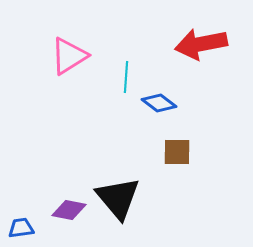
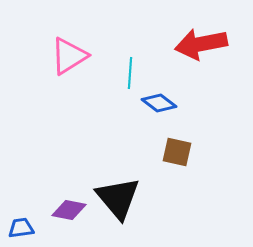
cyan line: moved 4 px right, 4 px up
brown square: rotated 12 degrees clockwise
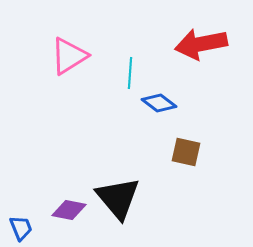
brown square: moved 9 px right
blue trapezoid: rotated 76 degrees clockwise
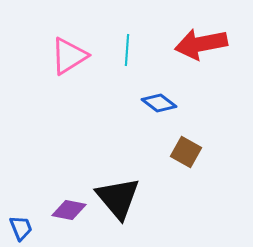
cyan line: moved 3 px left, 23 px up
brown square: rotated 16 degrees clockwise
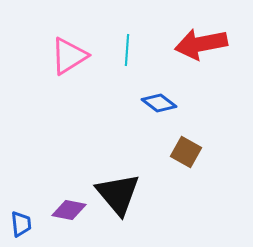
black triangle: moved 4 px up
blue trapezoid: moved 4 px up; rotated 16 degrees clockwise
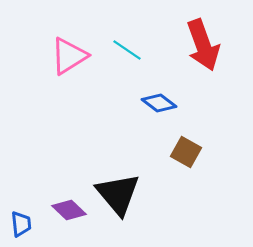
red arrow: moved 2 px right, 1 px down; rotated 99 degrees counterclockwise
cyan line: rotated 60 degrees counterclockwise
purple diamond: rotated 32 degrees clockwise
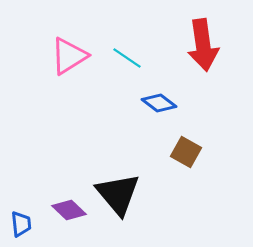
red arrow: rotated 12 degrees clockwise
cyan line: moved 8 px down
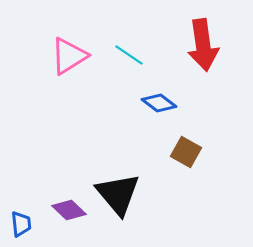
cyan line: moved 2 px right, 3 px up
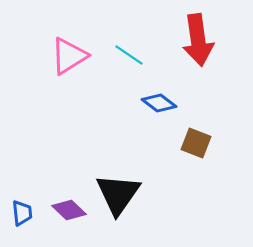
red arrow: moved 5 px left, 5 px up
brown square: moved 10 px right, 9 px up; rotated 8 degrees counterclockwise
black triangle: rotated 15 degrees clockwise
blue trapezoid: moved 1 px right, 11 px up
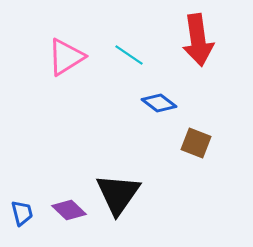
pink triangle: moved 3 px left, 1 px down
blue trapezoid: rotated 8 degrees counterclockwise
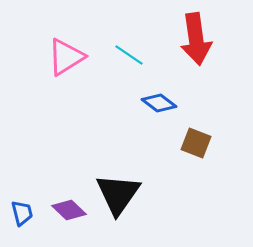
red arrow: moved 2 px left, 1 px up
